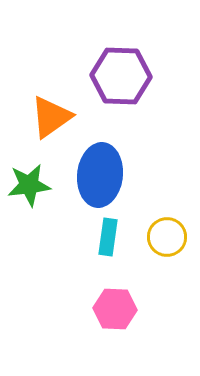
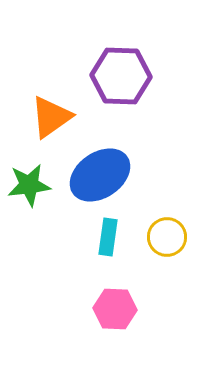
blue ellipse: rotated 50 degrees clockwise
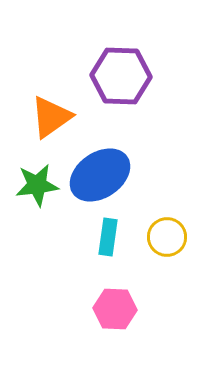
green star: moved 8 px right
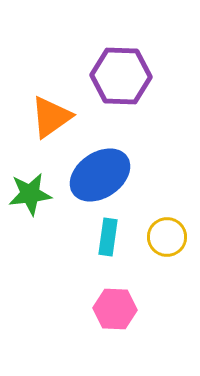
green star: moved 7 px left, 9 px down
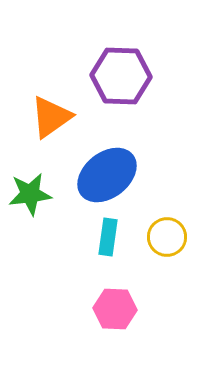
blue ellipse: moved 7 px right; rotated 4 degrees counterclockwise
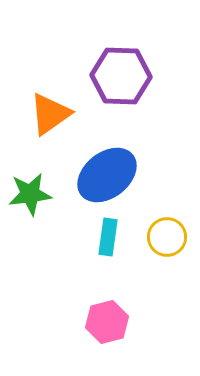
orange triangle: moved 1 px left, 3 px up
pink hexagon: moved 8 px left, 13 px down; rotated 18 degrees counterclockwise
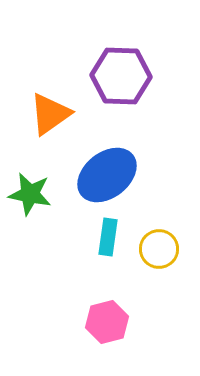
green star: rotated 18 degrees clockwise
yellow circle: moved 8 px left, 12 px down
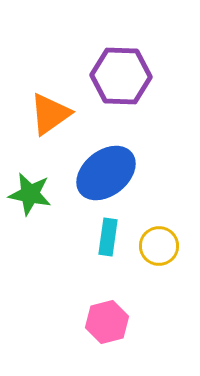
blue ellipse: moved 1 px left, 2 px up
yellow circle: moved 3 px up
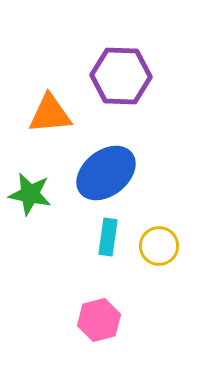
orange triangle: rotated 30 degrees clockwise
pink hexagon: moved 8 px left, 2 px up
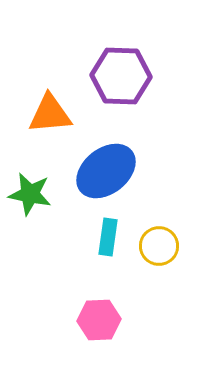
blue ellipse: moved 2 px up
pink hexagon: rotated 12 degrees clockwise
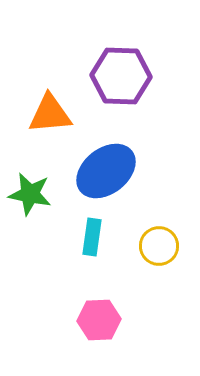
cyan rectangle: moved 16 px left
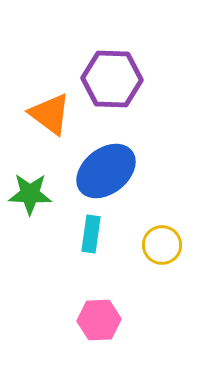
purple hexagon: moved 9 px left, 3 px down
orange triangle: rotated 42 degrees clockwise
green star: rotated 9 degrees counterclockwise
cyan rectangle: moved 1 px left, 3 px up
yellow circle: moved 3 px right, 1 px up
